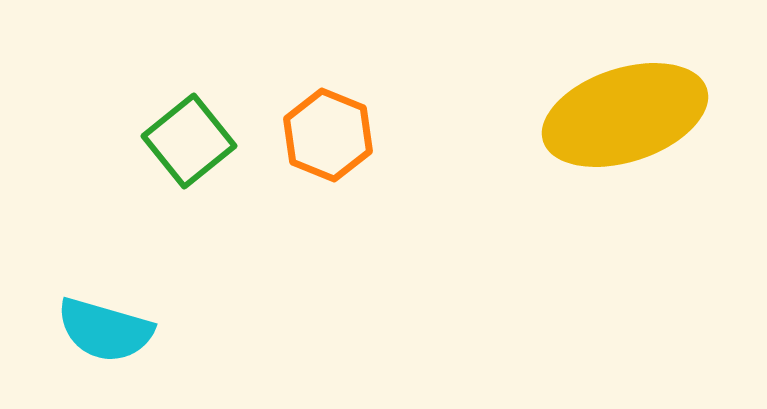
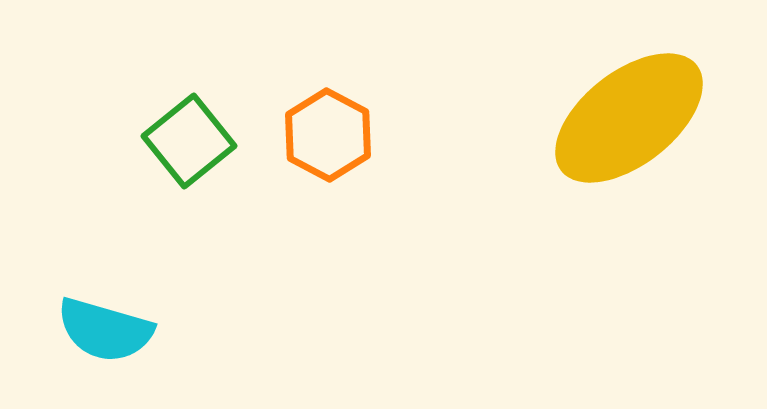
yellow ellipse: moved 4 px right, 3 px down; rotated 20 degrees counterclockwise
orange hexagon: rotated 6 degrees clockwise
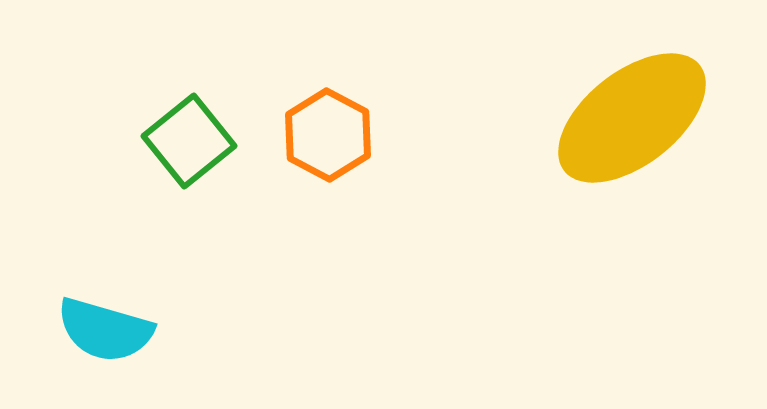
yellow ellipse: moved 3 px right
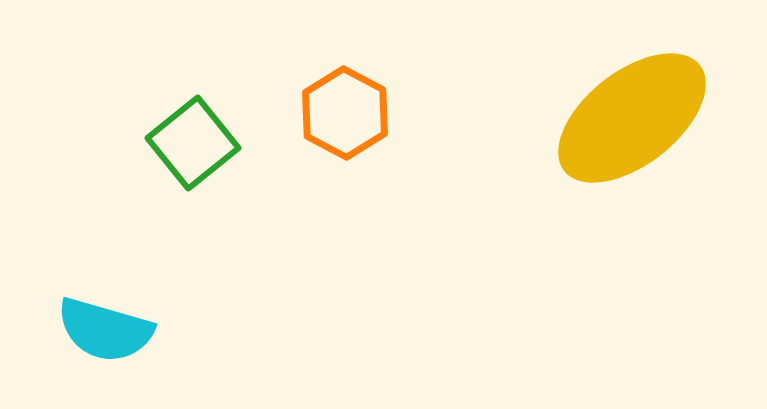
orange hexagon: moved 17 px right, 22 px up
green square: moved 4 px right, 2 px down
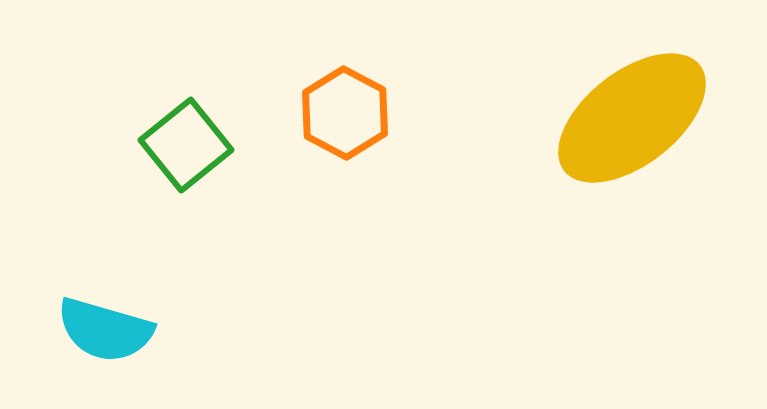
green square: moved 7 px left, 2 px down
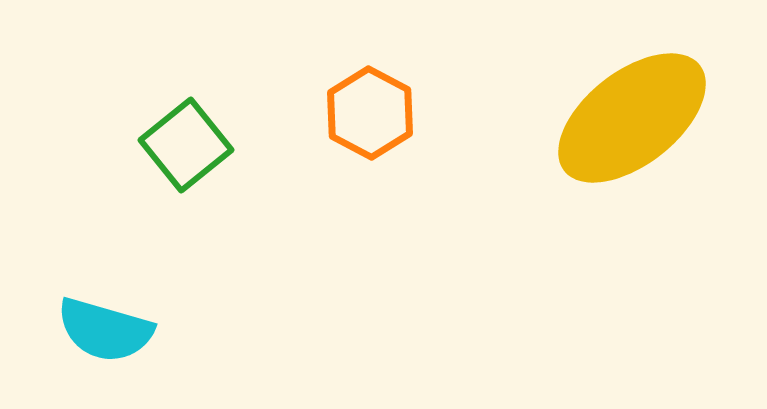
orange hexagon: moved 25 px right
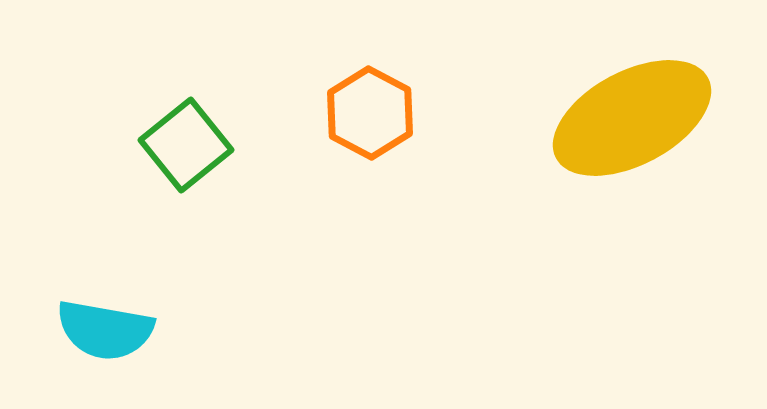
yellow ellipse: rotated 10 degrees clockwise
cyan semicircle: rotated 6 degrees counterclockwise
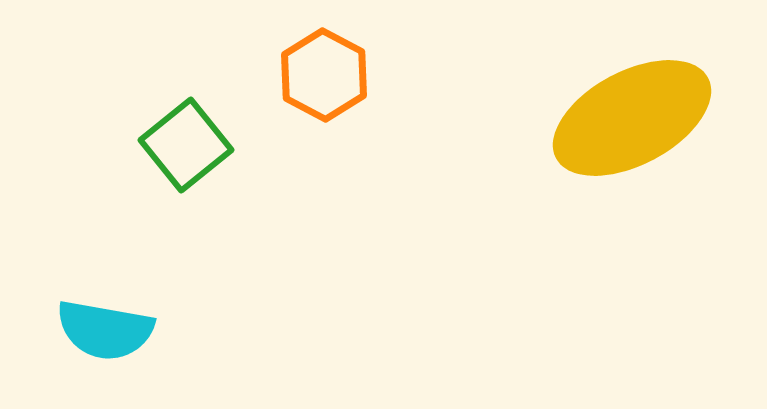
orange hexagon: moved 46 px left, 38 px up
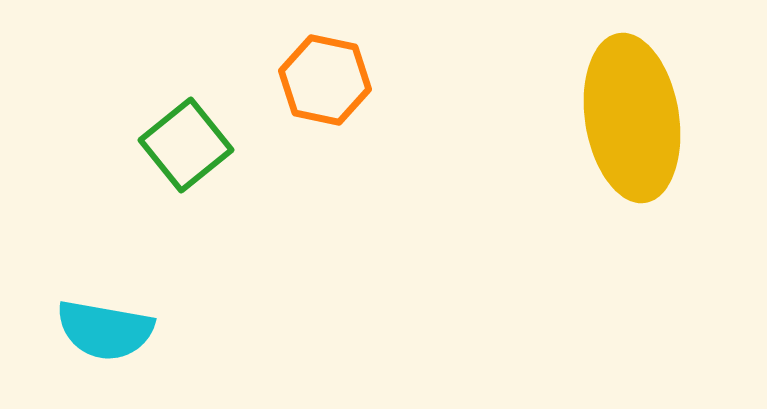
orange hexagon: moved 1 px right, 5 px down; rotated 16 degrees counterclockwise
yellow ellipse: rotated 71 degrees counterclockwise
